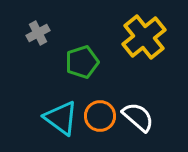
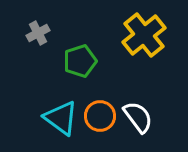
yellow cross: moved 2 px up
green pentagon: moved 2 px left, 1 px up
white semicircle: rotated 12 degrees clockwise
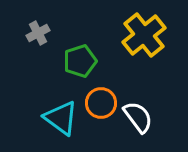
orange circle: moved 1 px right, 13 px up
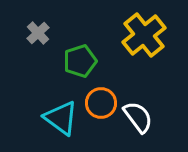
gray cross: rotated 15 degrees counterclockwise
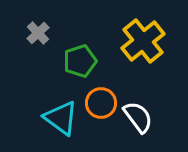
yellow cross: moved 1 px left, 6 px down
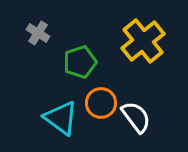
gray cross: rotated 15 degrees counterclockwise
green pentagon: moved 1 px down
white semicircle: moved 2 px left
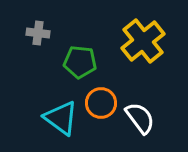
gray cross: rotated 25 degrees counterclockwise
green pentagon: rotated 24 degrees clockwise
white semicircle: moved 4 px right, 1 px down
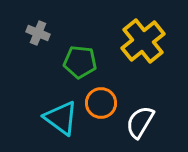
gray cross: rotated 15 degrees clockwise
white semicircle: moved 4 px down; rotated 112 degrees counterclockwise
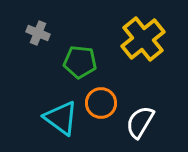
yellow cross: moved 2 px up
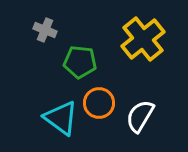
gray cross: moved 7 px right, 3 px up
orange circle: moved 2 px left
white semicircle: moved 6 px up
